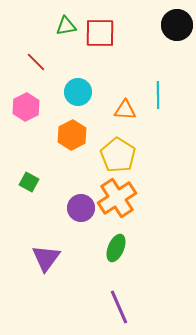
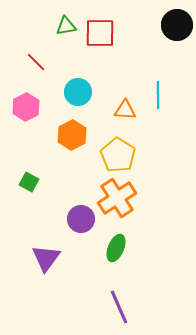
purple circle: moved 11 px down
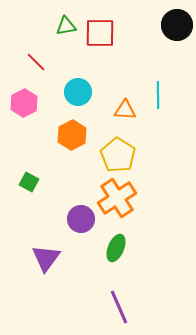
pink hexagon: moved 2 px left, 4 px up
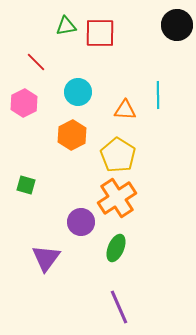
green square: moved 3 px left, 3 px down; rotated 12 degrees counterclockwise
purple circle: moved 3 px down
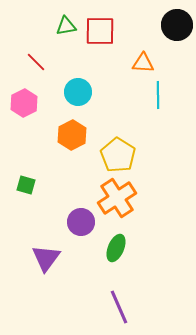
red square: moved 2 px up
orange triangle: moved 18 px right, 47 px up
